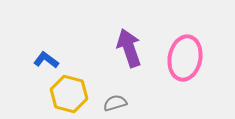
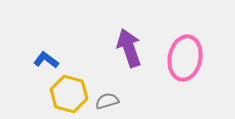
gray semicircle: moved 8 px left, 2 px up
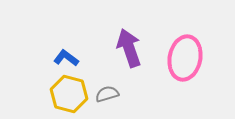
blue L-shape: moved 20 px right, 2 px up
gray semicircle: moved 7 px up
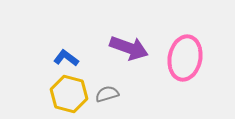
purple arrow: rotated 129 degrees clockwise
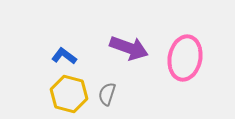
blue L-shape: moved 2 px left, 2 px up
gray semicircle: rotated 55 degrees counterclockwise
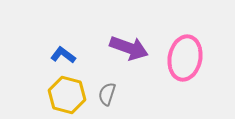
blue L-shape: moved 1 px left, 1 px up
yellow hexagon: moved 2 px left, 1 px down
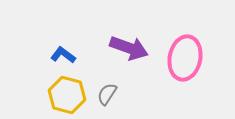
gray semicircle: rotated 15 degrees clockwise
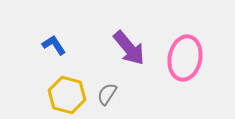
purple arrow: rotated 30 degrees clockwise
blue L-shape: moved 9 px left, 10 px up; rotated 20 degrees clockwise
